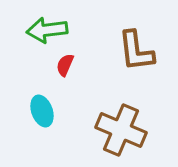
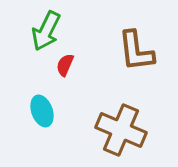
green arrow: moved 1 px left, 1 px down; rotated 57 degrees counterclockwise
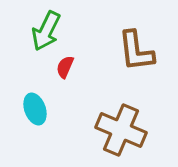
red semicircle: moved 2 px down
cyan ellipse: moved 7 px left, 2 px up
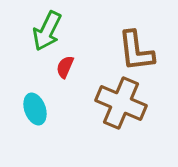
green arrow: moved 1 px right
brown cross: moved 27 px up
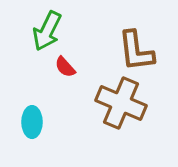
red semicircle: rotated 65 degrees counterclockwise
cyan ellipse: moved 3 px left, 13 px down; rotated 20 degrees clockwise
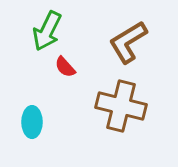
brown L-shape: moved 8 px left, 9 px up; rotated 66 degrees clockwise
brown cross: moved 3 px down; rotated 9 degrees counterclockwise
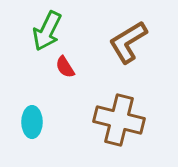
red semicircle: rotated 10 degrees clockwise
brown cross: moved 2 px left, 14 px down
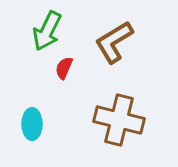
brown L-shape: moved 14 px left
red semicircle: moved 1 px left, 1 px down; rotated 55 degrees clockwise
cyan ellipse: moved 2 px down
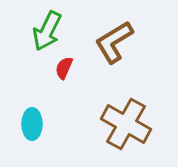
brown cross: moved 7 px right, 4 px down; rotated 15 degrees clockwise
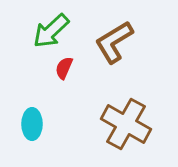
green arrow: moved 4 px right; rotated 21 degrees clockwise
